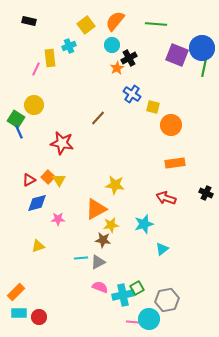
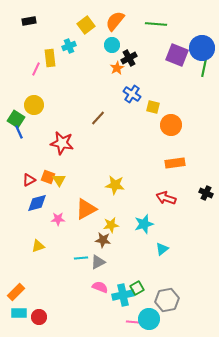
black rectangle at (29, 21): rotated 24 degrees counterclockwise
orange square at (48, 177): rotated 24 degrees counterclockwise
orange triangle at (96, 209): moved 10 px left
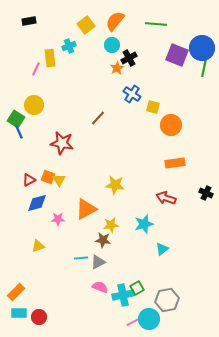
pink line at (133, 322): rotated 32 degrees counterclockwise
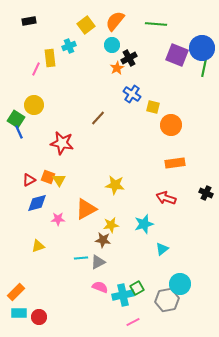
cyan circle at (149, 319): moved 31 px right, 35 px up
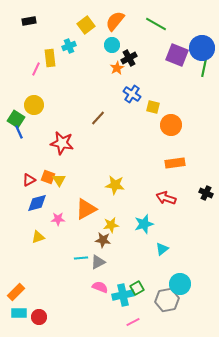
green line at (156, 24): rotated 25 degrees clockwise
yellow triangle at (38, 246): moved 9 px up
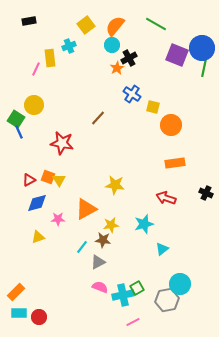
orange semicircle at (115, 21): moved 5 px down
cyan line at (81, 258): moved 1 px right, 11 px up; rotated 48 degrees counterclockwise
